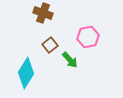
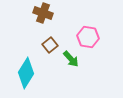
pink hexagon: rotated 20 degrees clockwise
green arrow: moved 1 px right, 1 px up
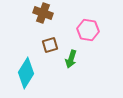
pink hexagon: moved 7 px up
brown square: rotated 21 degrees clockwise
green arrow: rotated 60 degrees clockwise
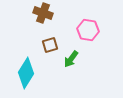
green arrow: rotated 18 degrees clockwise
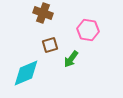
cyan diamond: rotated 36 degrees clockwise
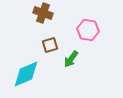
cyan diamond: moved 1 px down
